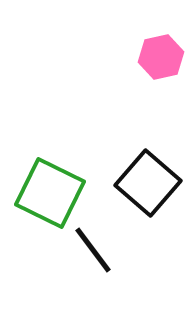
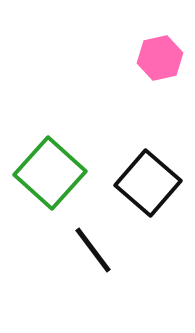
pink hexagon: moved 1 px left, 1 px down
green square: moved 20 px up; rotated 16 degrees clockwise
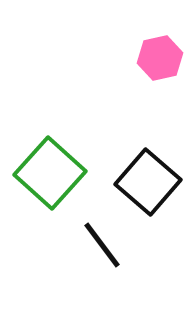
black square: moved 1 px up
black line: moved 9 px right, 5 px up
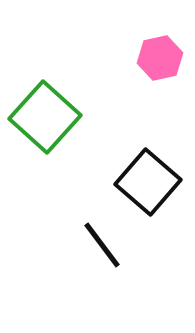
green square: moved 5 px left, 56 px up
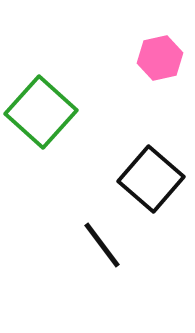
green square: moved 4 px left, 5 px up
black square: moved 3 px right, 3 px up
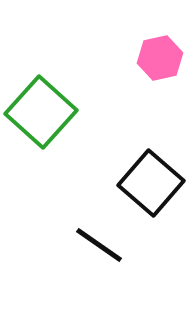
black square: moved 4 px down
black line: moved 3 px left; rotated 18 degrees counterclockwise
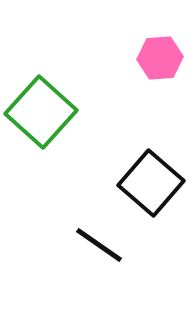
pink hexagon: rotated 9 degrees clockwise
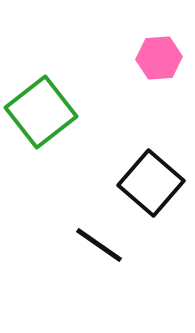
pink hexagon: moved 1 px left
green square: rotated 10 degrees clockwise
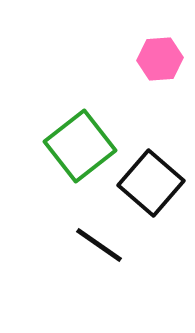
pink hexagon: moved 1 px right, 1 px down
green square: moved 39 px right, 34 px down
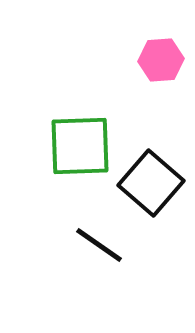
pink hexagon: moved 1 px right, 1 px down
green square: rotated 36 degrees clockwise
